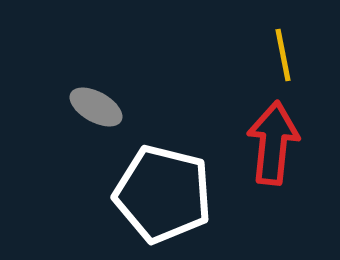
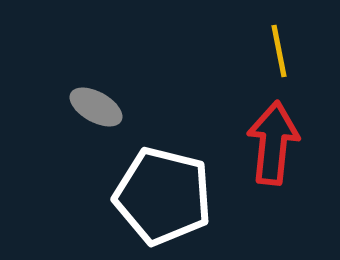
yellow line: moved 4 px left, 4 px up
white pentagon: moved 2 px down
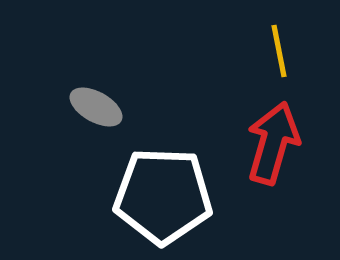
red arrow: rotated 10 degrees clockwise
white pentagon: rotated 12 degrees counterclockwise
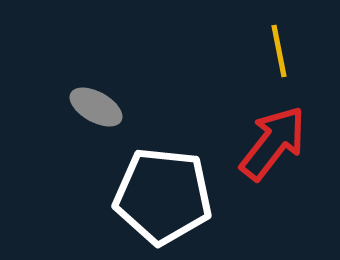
red arrow: rotated 22 degrees clockwise
white pentagon: rotated 4 degrees clockwise
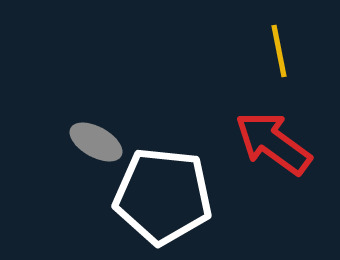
gray ellipse: moved 35 px down
red arrow: rotated 92 degrees counterclockwise
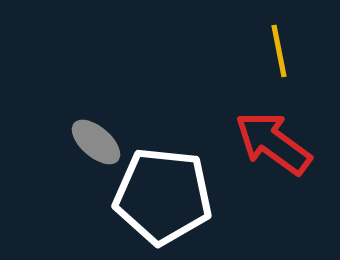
gray ellipse: rotated 12 degrees clockwise
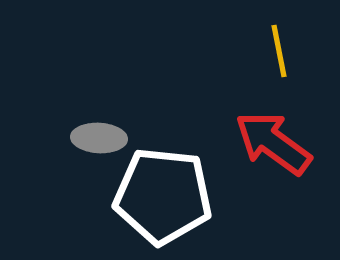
gray ellipse: moved 3 px right, 4 px up; rotated 38 degrees counterclockwise
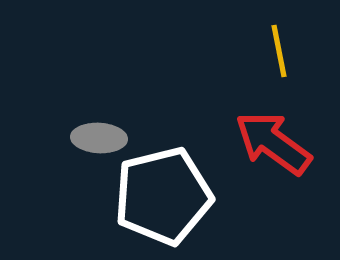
white pentagon: rotated 20 degrees counterclockwise
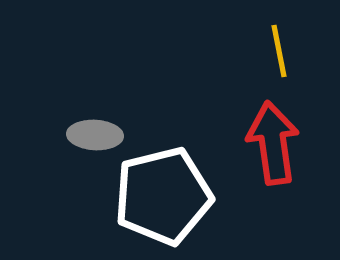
gray ellipse: moved 4 px left, 3 px up
red arrow: rotated 46 degrees clockwise
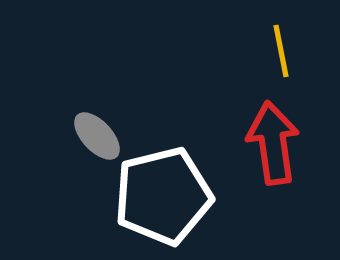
yellow line: moved 2 px right
gray ellipse: moved 2 px right, 1 px down; rotated 44 degrees clockwise
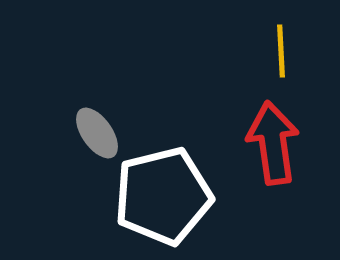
yellow line: rotated 8 degrees clockwise
gray ellipse: moved 3 px up; rotated 8 degrees clockwise
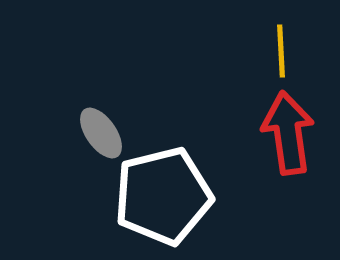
gray ellipse: moved 4 px right
red arrow: moved 15 px right, 10 px up
